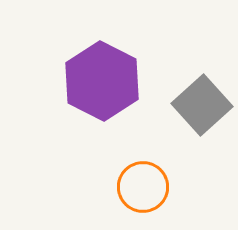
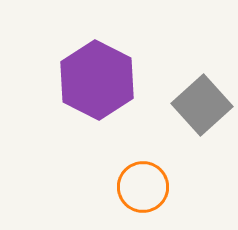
purple hexagon: moved 5 px left, 1 px up
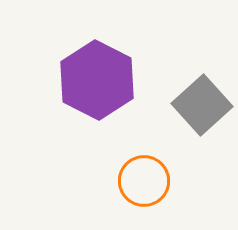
orange circle: moved 1 px right, 6 px up
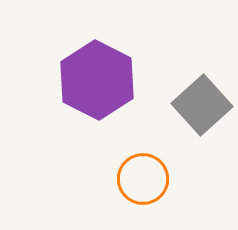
orange circle: moved 1 px left, 2 px up
